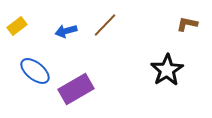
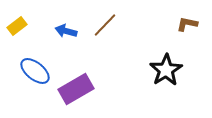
blue arrow: rotated 30 degrees clockwise
black star: moved 1 px left
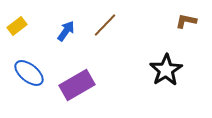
brown L-shape: moved 1 px left, 3 px up
blue arrow: rotated 110 degrees clockwise
blue ellipse: moved 6 px left, 2 px down
purple rectangle: moved 1 px right, 4 px up
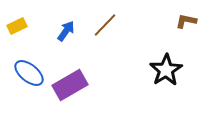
yellow rectangle: rotated 12 degrees clockwise
purple rectangle: moved 7 px left
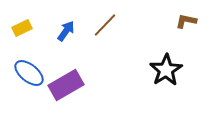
yellow rectangle: moved 5 px right, 2 px down
purple rectangle: moved 4 px left
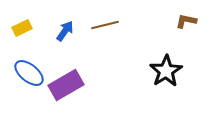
brown line: rotated 32 degrees clockwise
blue arrow: moved 1 px left
black star: moved 1 px down
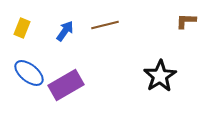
brown L-shape: rotated 10 degrees counterclockwise
yellow rectangle: rotated 42 degrees counterclockwise
black star: moved 6 px left, 5 px down
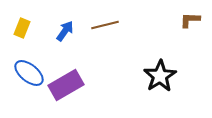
brown L-shape: moved 4 px right, 1 px up
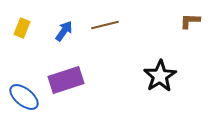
brown L-shape: moved 1 px down
blue arrow: moved 1 px left
blue ellipse: moved 5 px left, 24 px down
purple rectangle: moved 5 px up; rotated 12 degrees clockwise
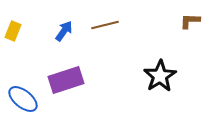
yellow rectangle: moved 9 px left, 3 px down
blue ellipse: moved 1 px left, 2 px down
